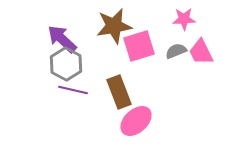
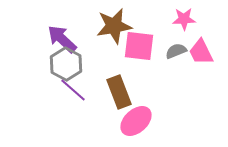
pink square: rotated 24 degrees clockwise
purple line: rotated 28 degrees clockwise
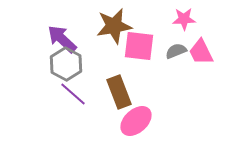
purple line: moved 4 px down
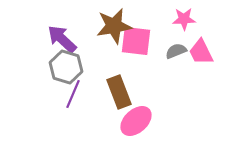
pink square: moved 3 px left, 5 px up
gray hexagon: moved 3 px down; rotated 12 degrees counterclockwise
purple line: rotated 72 degrees clockwise
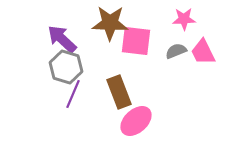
brown star: moved 4 px left, 3 px up; rotated 12 degrees clockwise
pink trapezoid: moved 2 px right
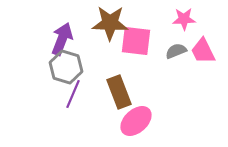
purple arrow: rotated 68 degrees clockwise
pink trapezoid: moved 1 px up
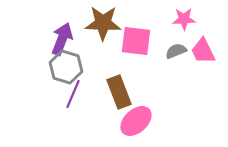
brown star: moved 7 px left
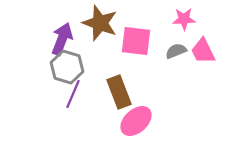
brown star: moved 3 px left; rotated 18 degrees clockwise
gray hexagon: moved 1 px right
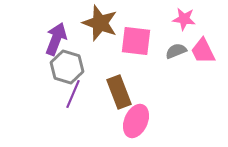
pink star: rotated 10 degrees clockwise
purple arrow: moved 6 px left
pink ellipse: rotated 24 degrees counterclockwise
